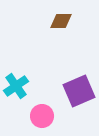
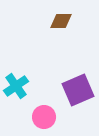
purple square: moved 1 px left, 1 px up
pink circle: moved 2 px right, 1 px down
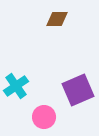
brown diamond: moved 4 px left, 2 px up
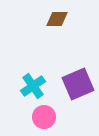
cyan cross: moved 17 px right
purple square: moved 6 px up
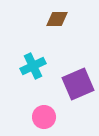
cyan cross: moved 20 px up; rotated 10 degrees clockwise
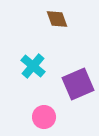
brown diamond: rotated 70 degrees clockwise
cyan cross: rotated 25 degrees counterclockwise
